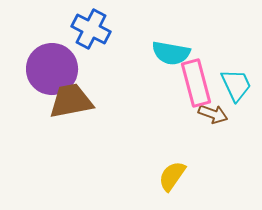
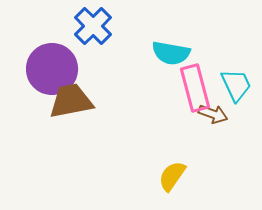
blue cross: moved 2 px right, 3 px up; rotated 18 degrees clockwise
pink rectangle: moved 1 px left, 5 px down
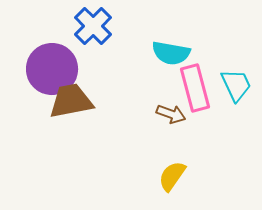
brown arrow: moved 42 px left
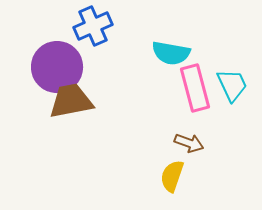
blue cross: rotated 21 degrees clockwise
purple circle: moved 5 px right, 2 px up
cyan trapezoid: moved 4 px left
brown arrow: moved 18 px right, 29 px down
yellow semicircle: rotated 16 degrees counterclockwise
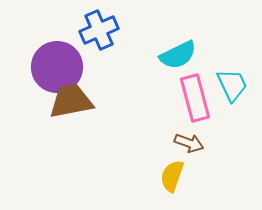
blue cross: moved 6 px right, 4 px down
cyan semicircle: moved 7 px right, 2 px down; rotated 36 degrees counterclockwise
pink rectangle: moved 10 px down
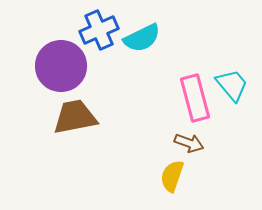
cyan semicircle: moved 36 px left, 17 px up
purple circle: moved 4 px right, 1 px up
cyan trapezoid: rotated 15 degrees counterclockwise
brown trapezoid: moved 4 px right, 16 px down
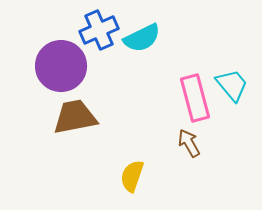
brown arrow: rotated 140 degrees counterclockwise
yellow semicircle: moved 40 px left
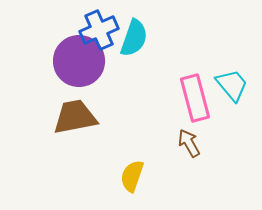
cyan semicircle: moved 8 px left; rotated 45 degrees counterclockwise
purple circle: moved 18 px right, 5 px up
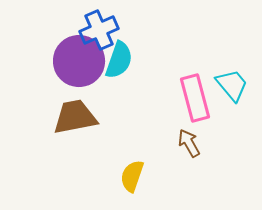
cyan semicircle: moved 15 px left, 22 px down
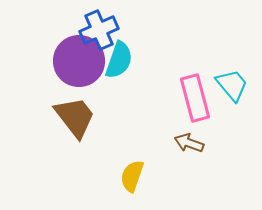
brown trapezoid: rotated 63 degrees clockwise
brown arrow: rotated 40 degrees counterclockwise
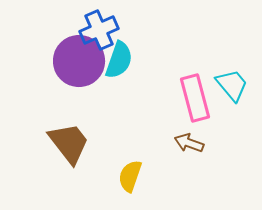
brown trapezoid: moved 6 px left, 26 px down
yellow semicircle: moved 2 px left
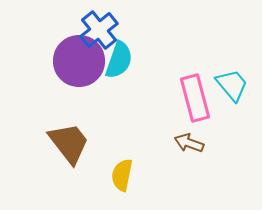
blue cross: rotated 15 degrees counterclockwise
yellow semicircle: moved 8 px left, 1 px up; rotated 8 degrees counterclockwise
